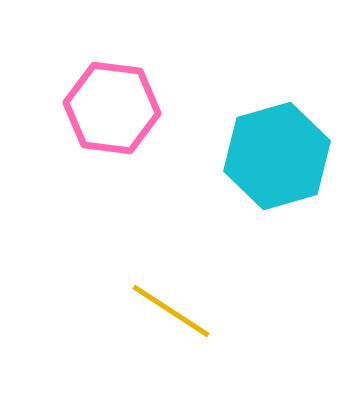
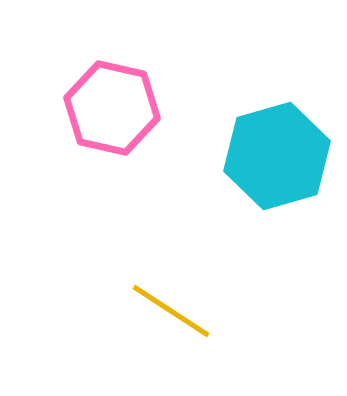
pink hexagon: rotated 6 degrees clockwise
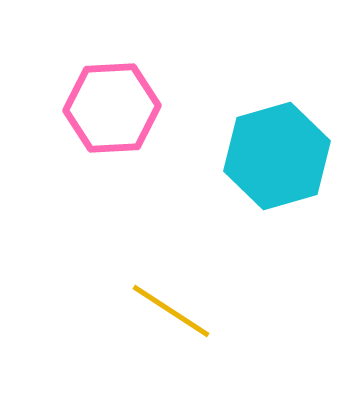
pink hexagon: rotated 16 degrees counterclockwise
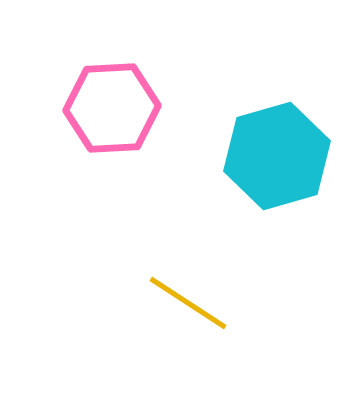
yellow line: moved 17 px right, 8 px up
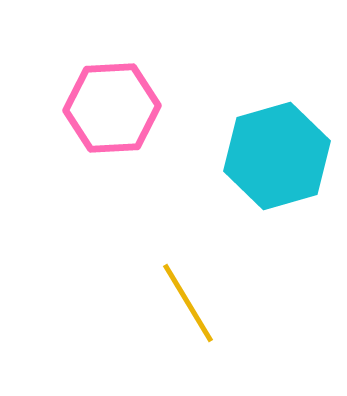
yellow line: rotated 26 degrees clockwise
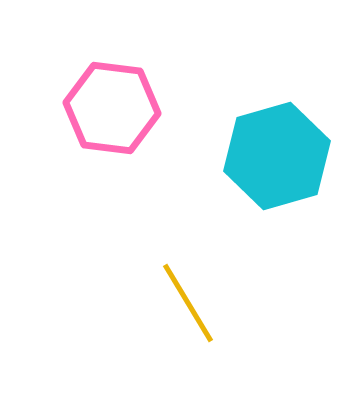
pink hexagon: rotated 10 degrees clockwise
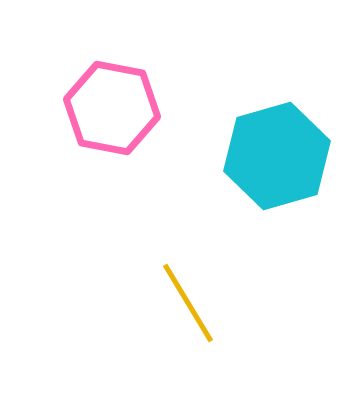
pink hexagon: rotated 4 degrees clockwise
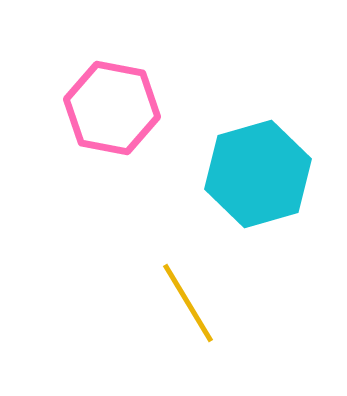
cyan hexagon: moved 19 px left, 18 px down
